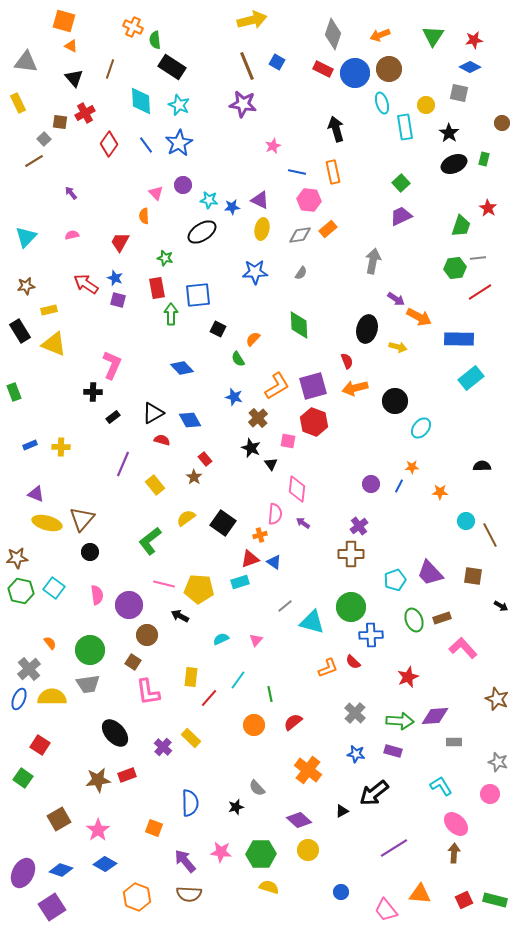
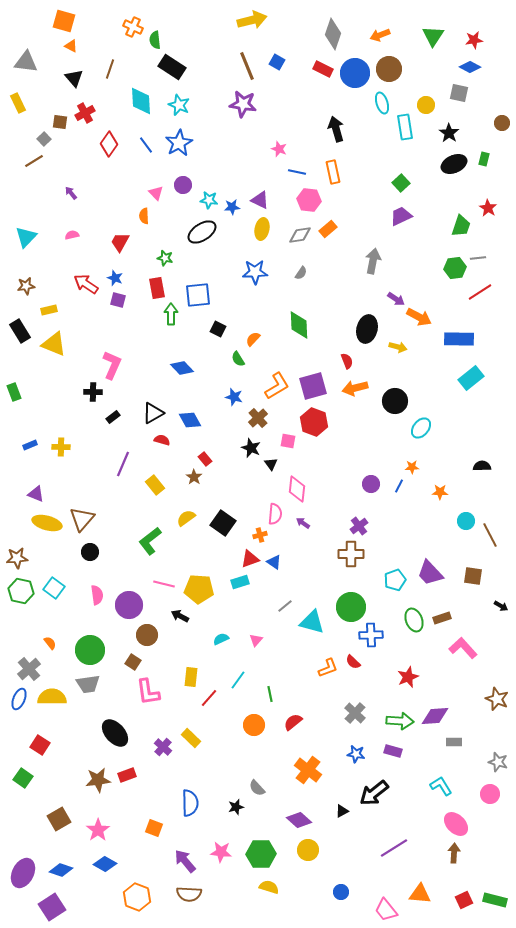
pink star at (273, 146): moved 6 px right, 3 px down; rotated 28 degrees counterclockwise
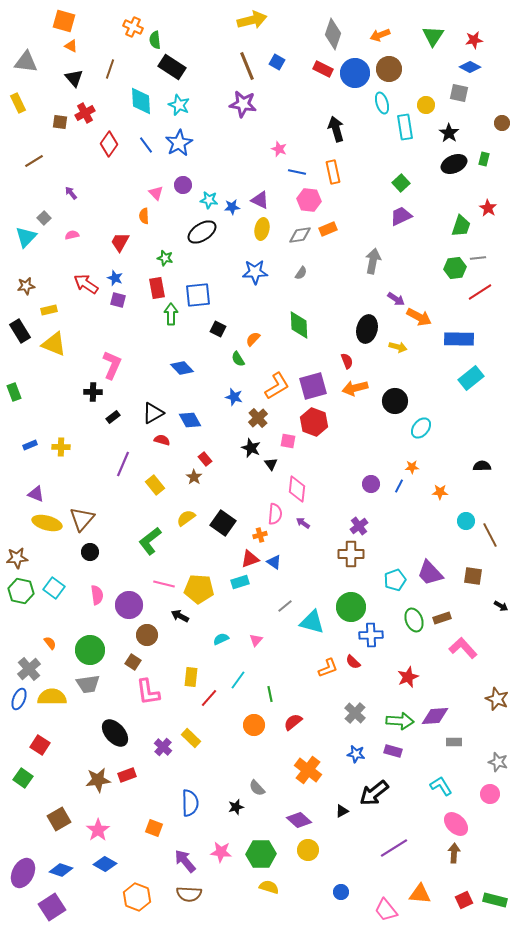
gray square at (44, 139): moved 79 px down
orange rectangle at (328, 229): rotated 18 degrees clockwise
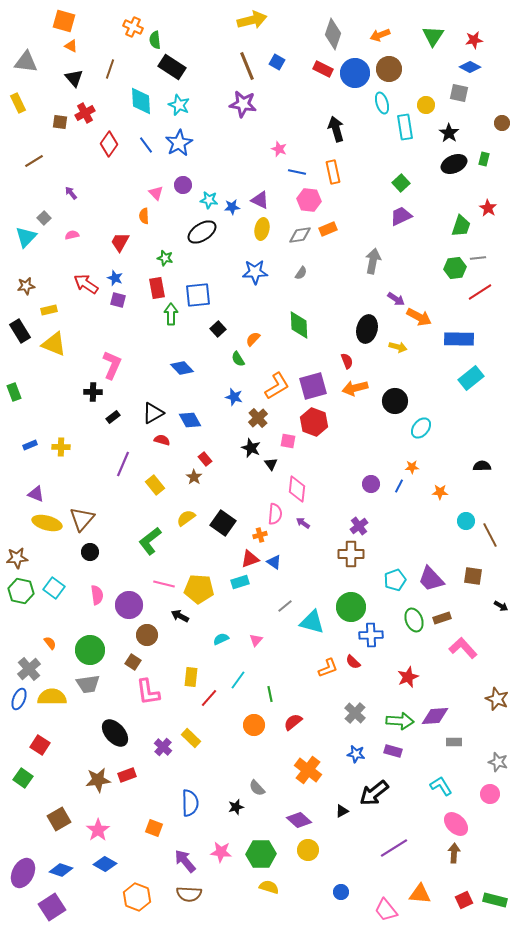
black square at (218, 329): rotated 21 degrees clockwise
purple trapezoid at (430, 573): moved 1 px right, 6 px down
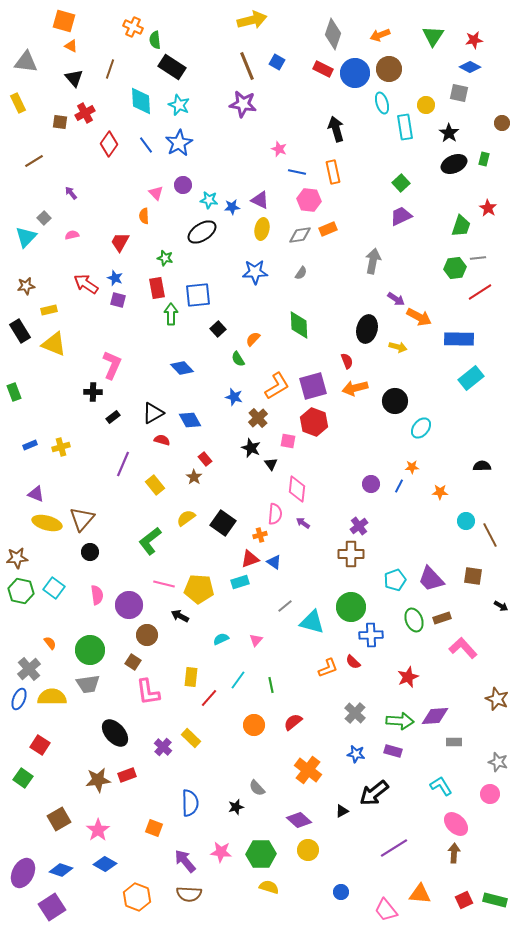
yellow cross at (61, 447): rotated 18 degrees counterclockwise
green line at (270, 694): moved 1 px right, 9 px up
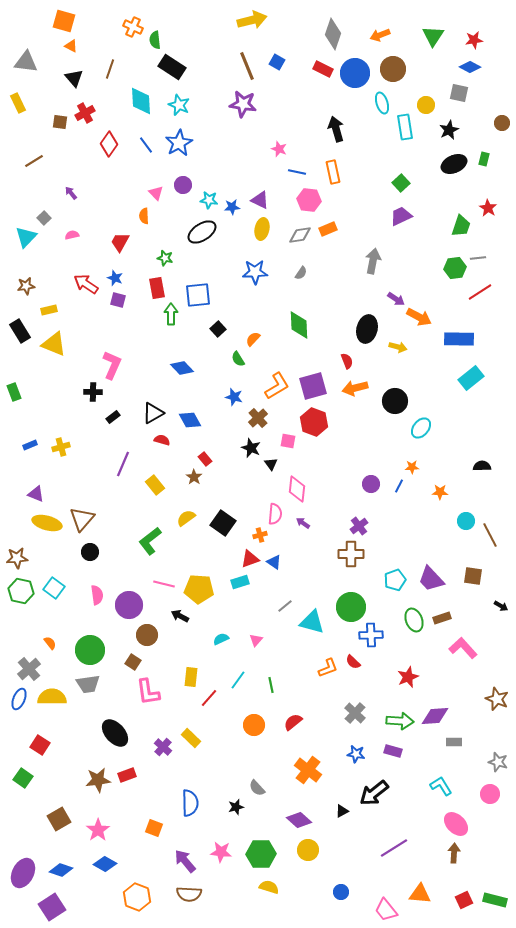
brown circle at (389, 69): moved 4 px right
black star at (449, 133): moved 3 px up; rotated 12 degrees clockwise
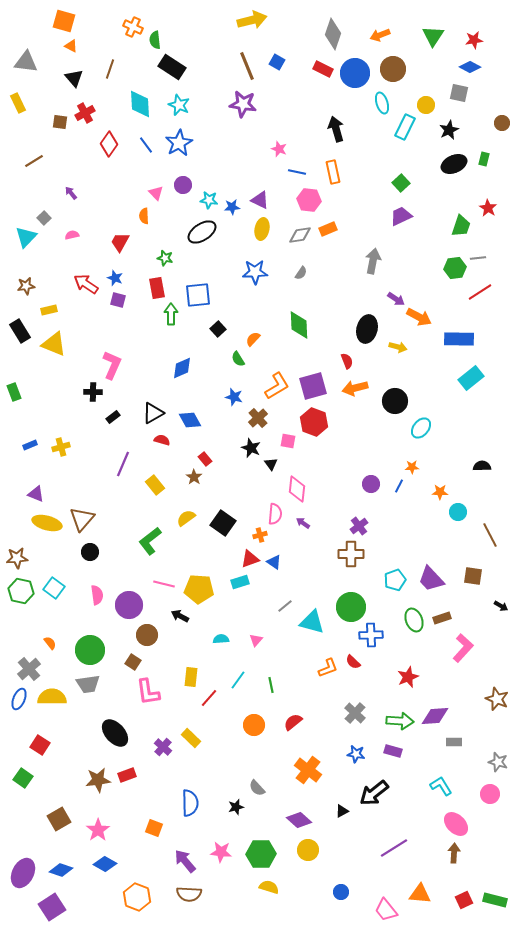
cyan diamond at (141, 101): moved 1 px left, 3 px down
cyan rectangle at (405, 127): rotated 35 degrees clockwise
blue diamond at (182, 368): rotated 70 degrees counterclockwise
cyan circle at (466, 521): moved 8 px left, 9 px up
cyan semicircle at (221, 639): rotated 21 degrees clockwise
pink L-shape at (463, 648): rotated 84 degrees clockwise
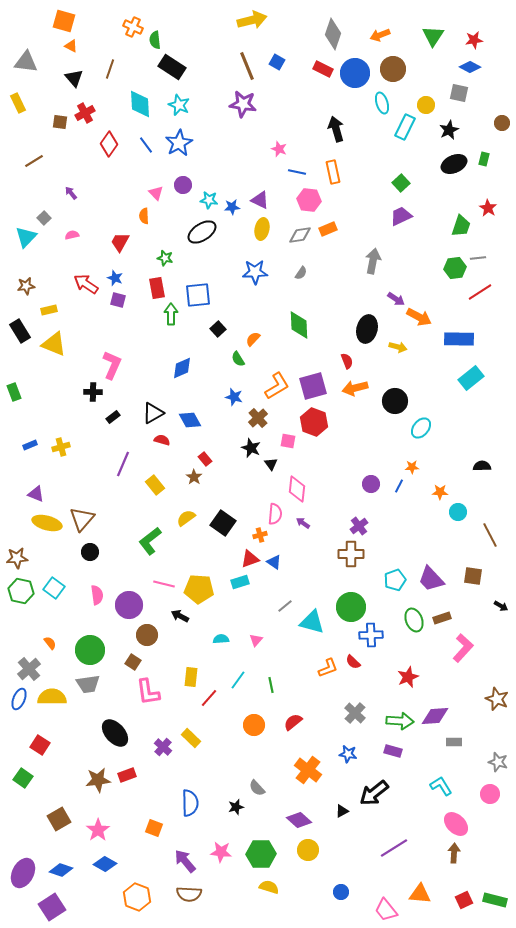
blue star at (356, 754): moved 8 px left
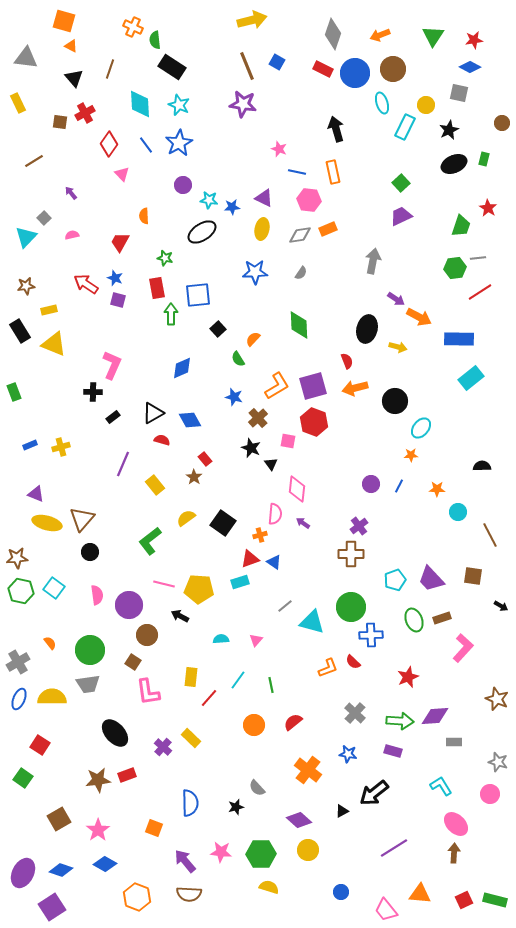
gray triangle at (26, 62): moved 4 px up
pink triangle at (156, 193): moved 34 px left, 19 px up
purple triangle at (260, 200): moved 4 px right, 2 px up
orange star at (412, 467): moved 1 px left, 12 px up
orange star at (440, 492): moved 3 px left, 3 px up
gray cross at (29, 669): moved 11 px left, 7 px up; rotated 10 degrees clockwise
